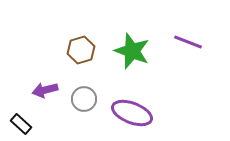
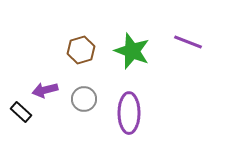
purple ellipse: moved 3 px left; rotated 69 degrees clockwise
black rectangle: moved 12 px up
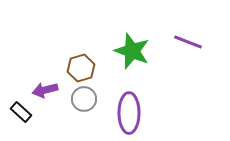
brown hexagon: moved 18 px down
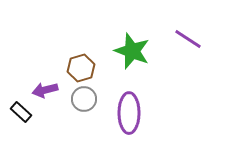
purple line: moved 3 px up; rotated 12 degrees clockwise
